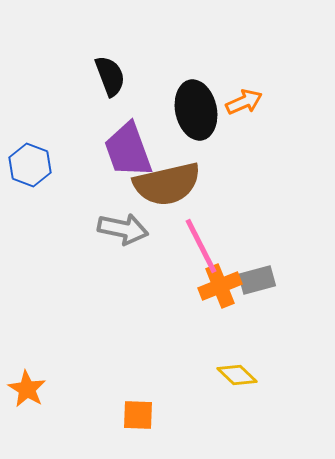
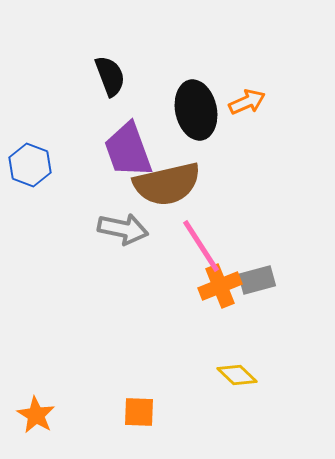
orange arrow: moved 3 px right
pink line: rotated 6 degrees counterclockwise
orange star: moved 9 px right, 26 px down
orange square: moved 1 px right, 3 px up
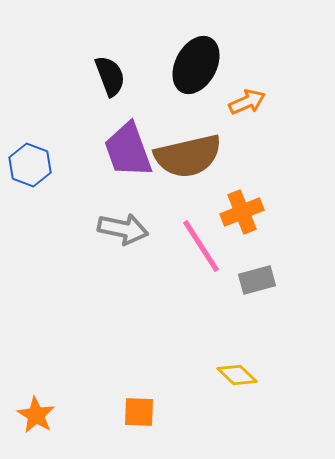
black ellipse: moved 45 px up; rotated 40 degrees clockwise
brown semicircle: moved 21 px right, 28 px up
orange cross: moved 22 px right, 74 px up
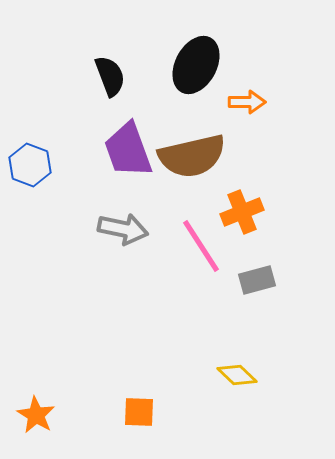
orange arrow: rotated 24 degrees clockwise
brown semicircle: moved 4 px right
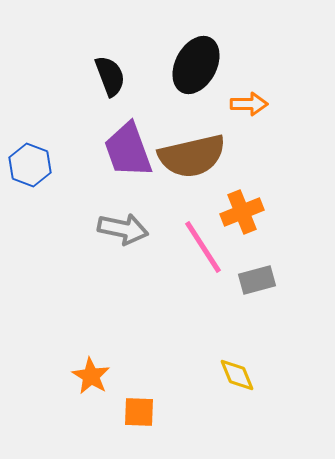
orange arrow: moved 2 px right, 2 px down
pink line: moved 2 px right, 1 px down
yellow diamond: rotated 24 degrees clockwise
orange star: moved 55 px right, 39 px up
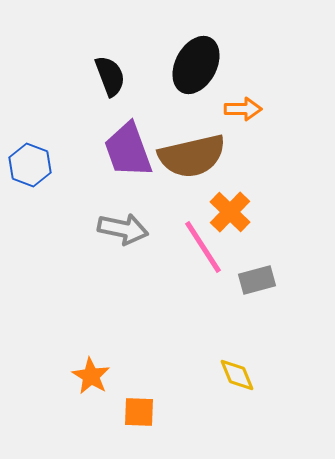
orange arrow: moved 6 px left, 5 px down
orange cross: moved 12 px left; rotated 24 degrees counterclockwise
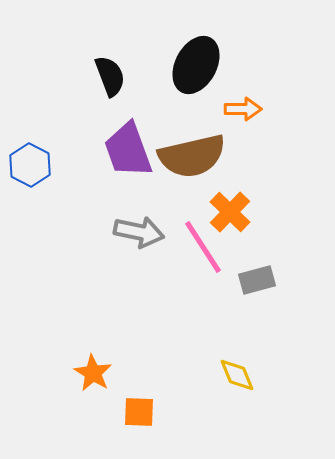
blue hexagon: rotated 6 degrees clockwise
gray arrow: moved 16 px right, 3 px down
orange star: moved 2 px right, 3 px up
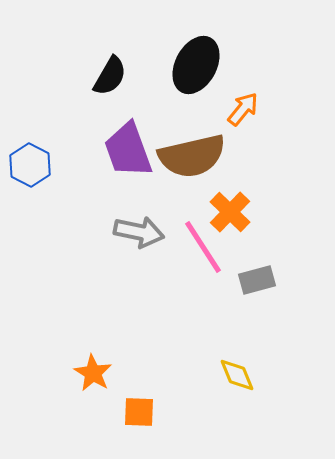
black semicircle: rotated 51 degrees clockwise
orange arrow: rotated 51 degrees counterclockwise
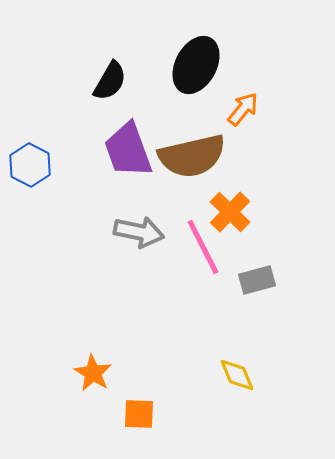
black semicircle: moved 5 px down
pink line: rotated 6 degrees clockwise
orange square: moved 2 px down
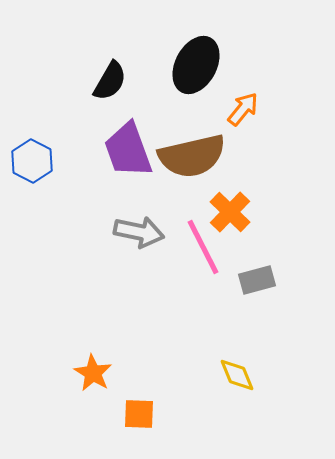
blue hexagon: moved 2 px right, 4 px up
